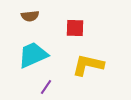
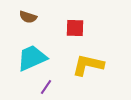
brown semicircle: moved 2 px left, 1 px down; rotated 24 degrees clockwise
cyan trapezoid: moved 1 px left, 3 px down
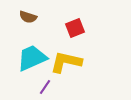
red square: rotated 24 degrees counterclockwise
yellow L-shape: moved 22 px left, 3 px up
purple line: moved 1 px left
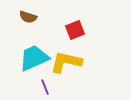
red square: moved 2 px down
cyan trapezoid: moved 2 px right
purple line: rotated 56 degrees counterclockwise
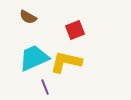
brown semicircle: rotated 12 degrees clockwise
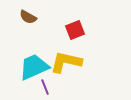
cyan trapezoid: moved 9 px down
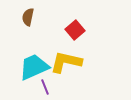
brown semicircle: rotated 72 degrees clockwise
red square: rotated 18 degrees counterclockwise
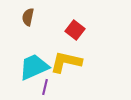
red square: rotated 12 degrees counterclockwise
purple line: rotated 35 degrees clockwise
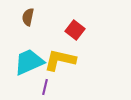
yellow L-shape: moved 6 px left, 2 px up
cyan trapezoid: moved 5 px left, 5 px up
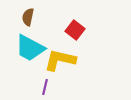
cyan trapezoid: moved 1 px right, 14 px up; rotated 128 degrees counterclockwise
